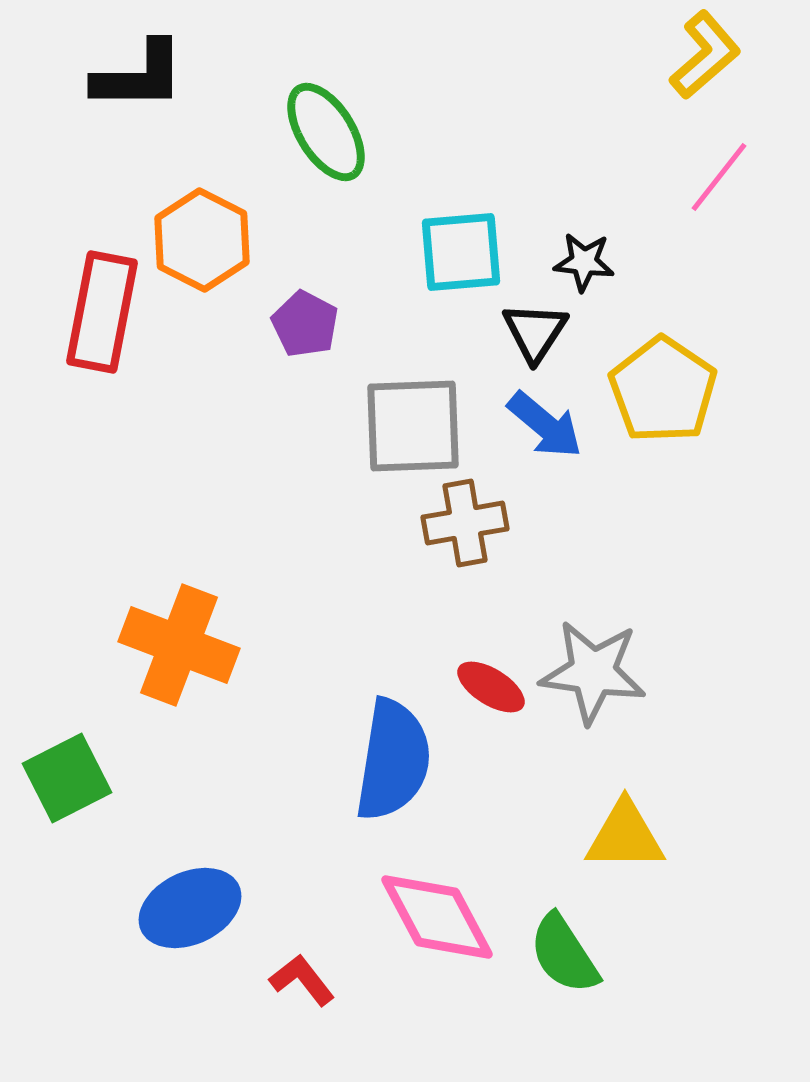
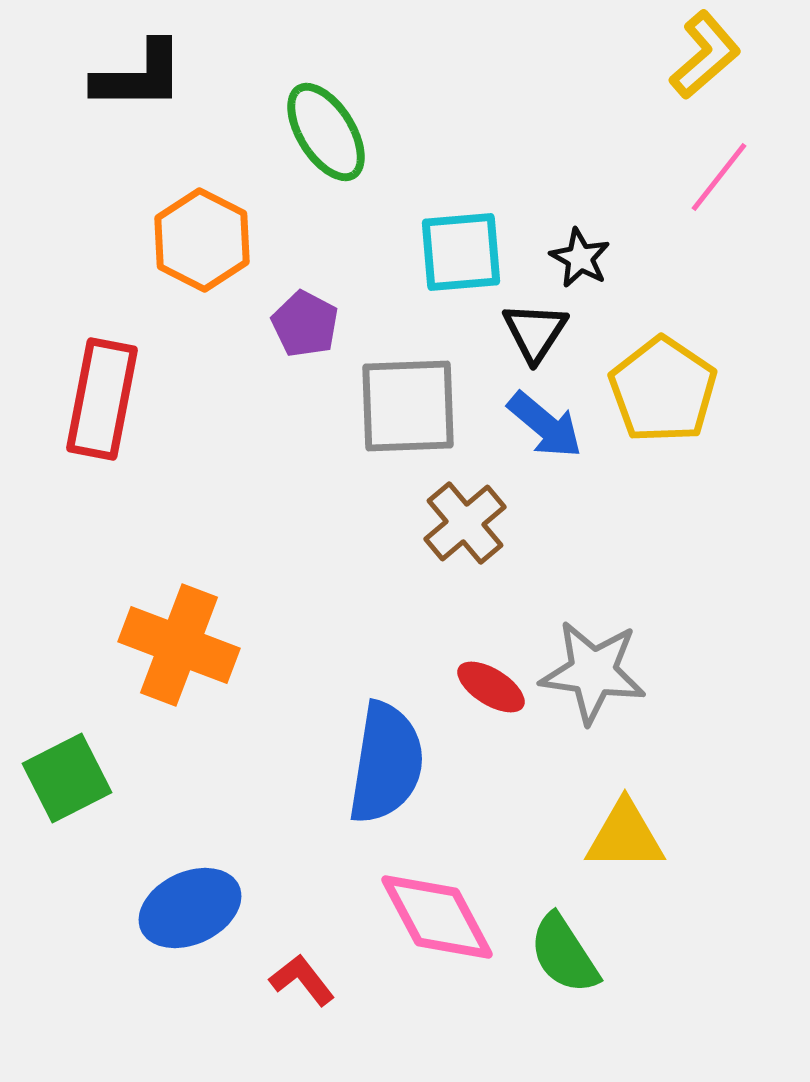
black star: moved 4 px left, 4 px up; rotated 22 degrees clockwise
red rectangle: moved 87 px down
gray square: moved 5 px left, 20 px up
brown cross: rotated 30 degrees counterclockwise
blue semicircle: moved 7 px left, 3 px down
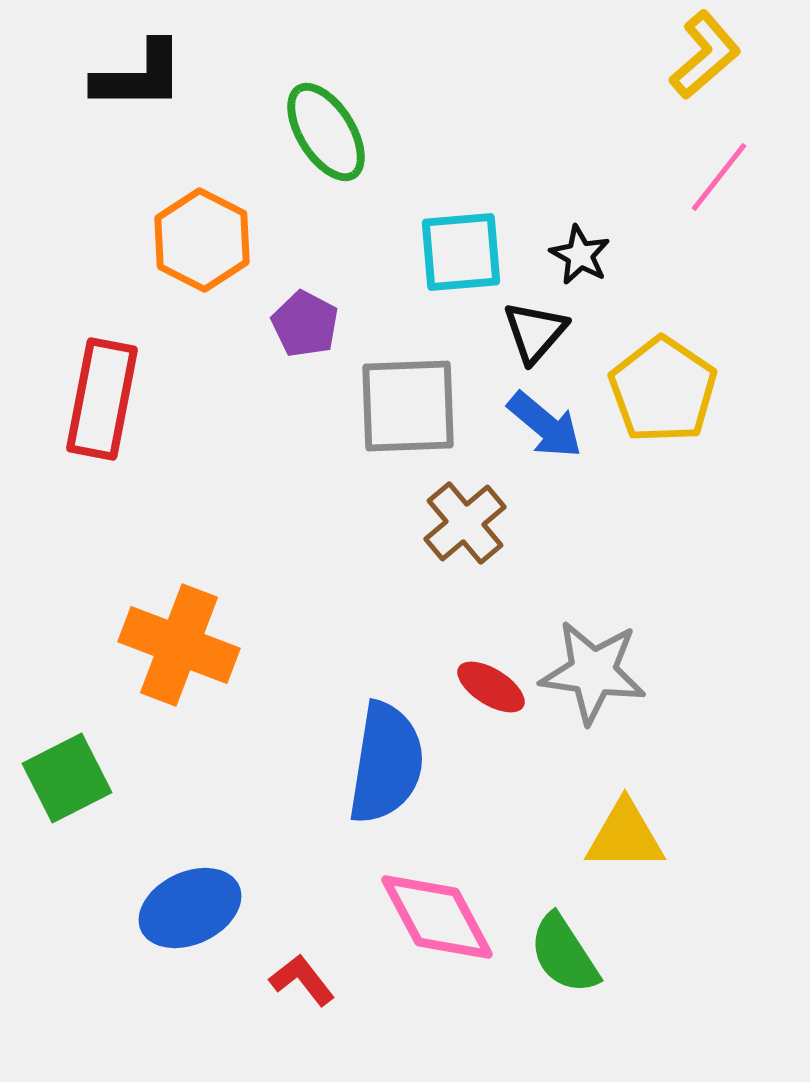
black star: moved 3 px up
black triangle: rotated 8 degrees clockwise
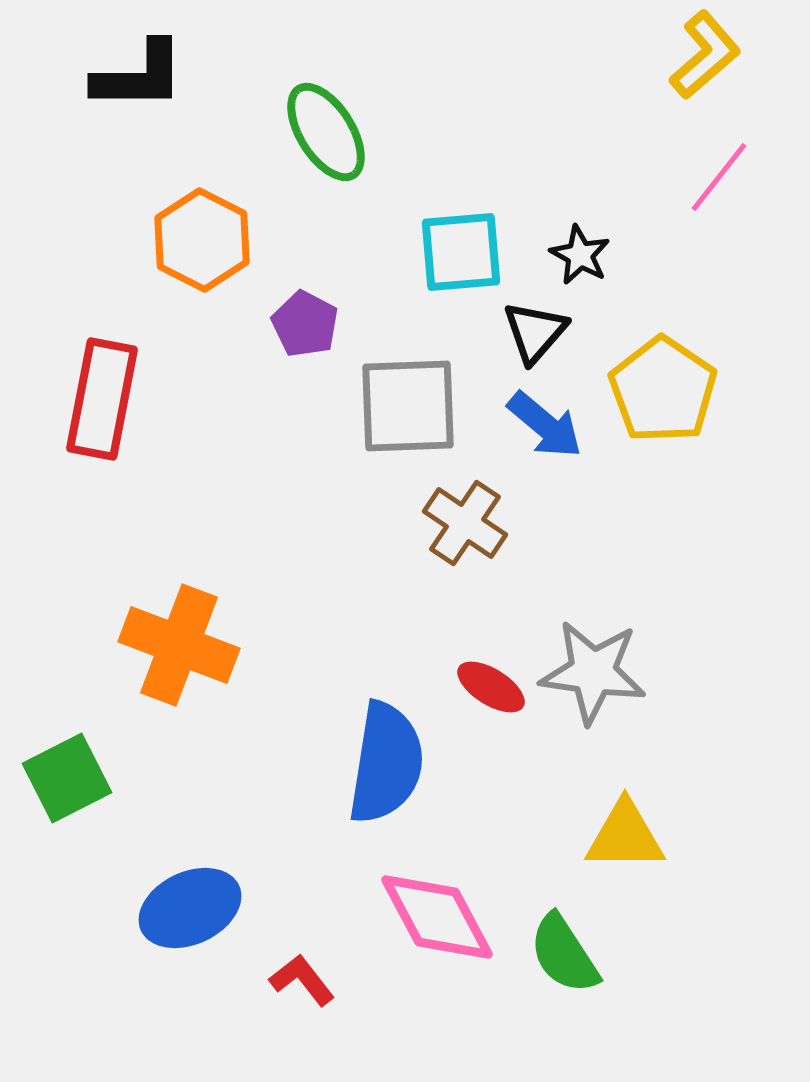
brown cross: rotated 16 degrees counterclockwise
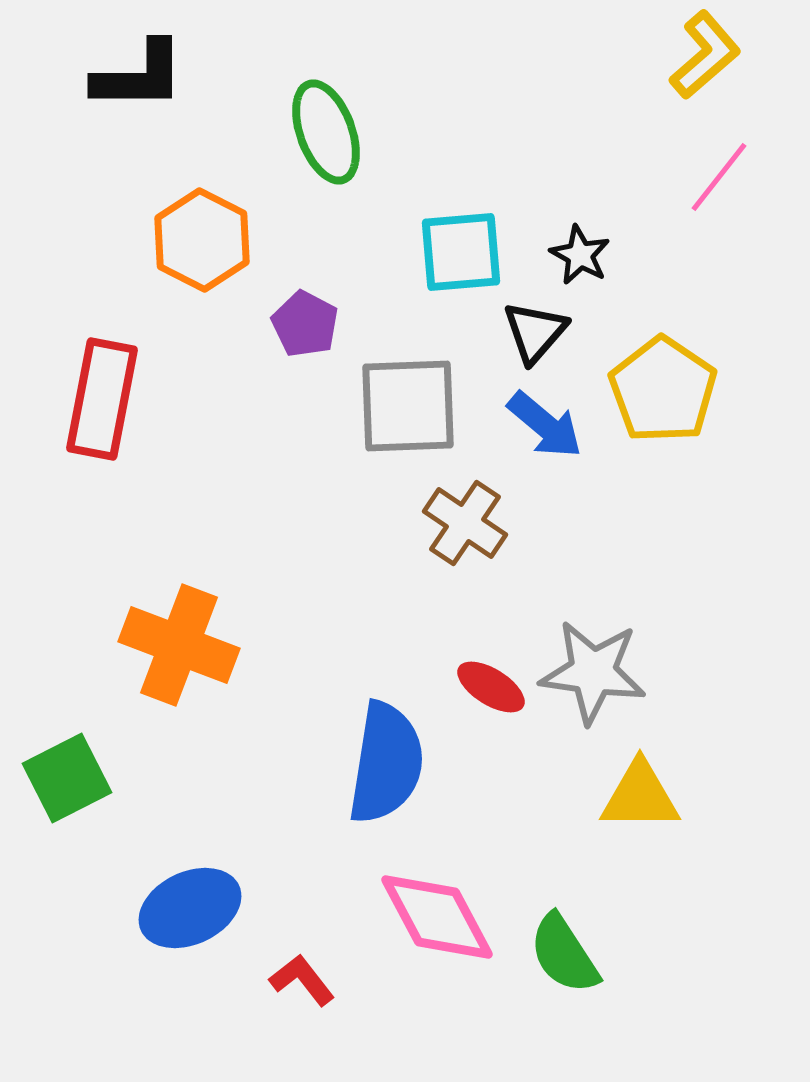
green ellipse: rotated 12 degrees clockwise
yellow triangle: moved 15 px right, 40 px up
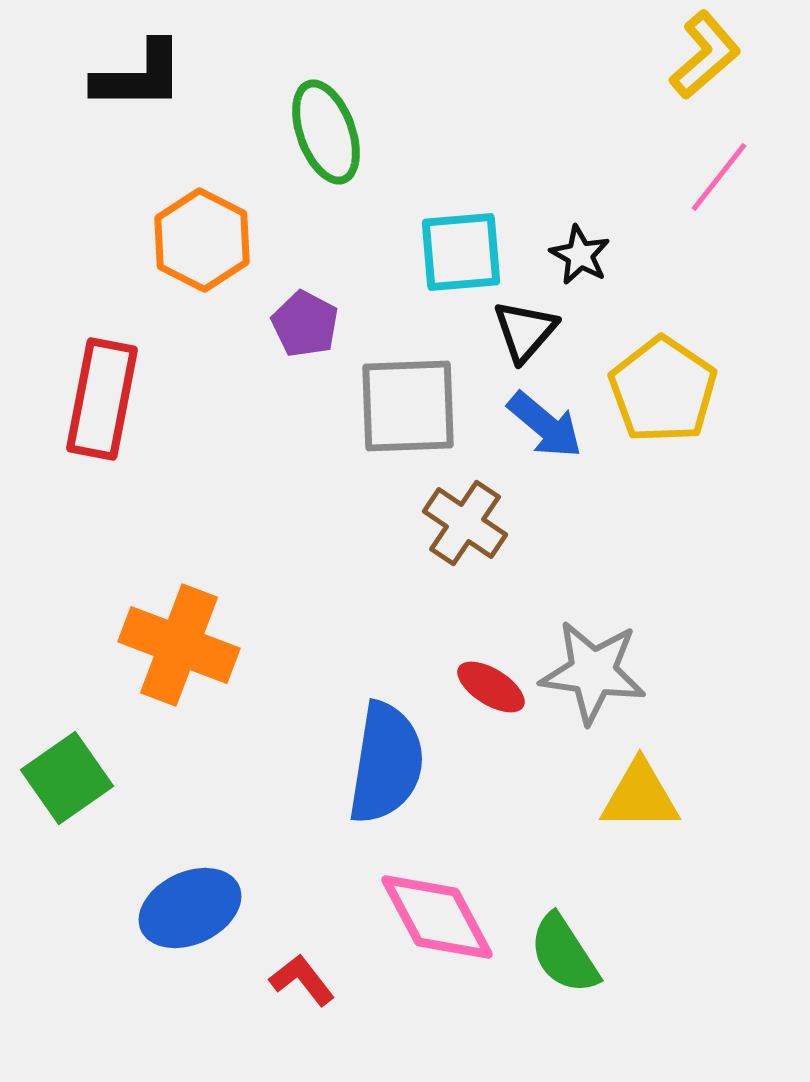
black triangle: moved 10 px left, 1 px up
green square: rotated 8 degrees counterclockwise
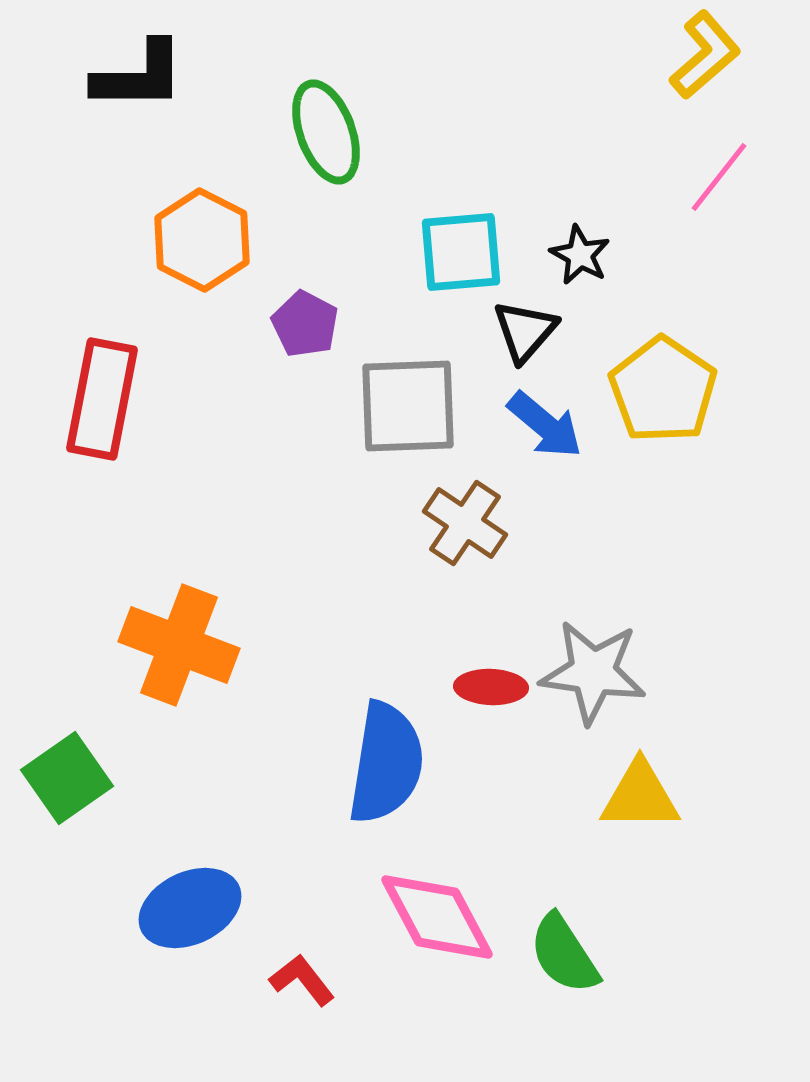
red ellipse: rotated 30 degrees counterclockwise
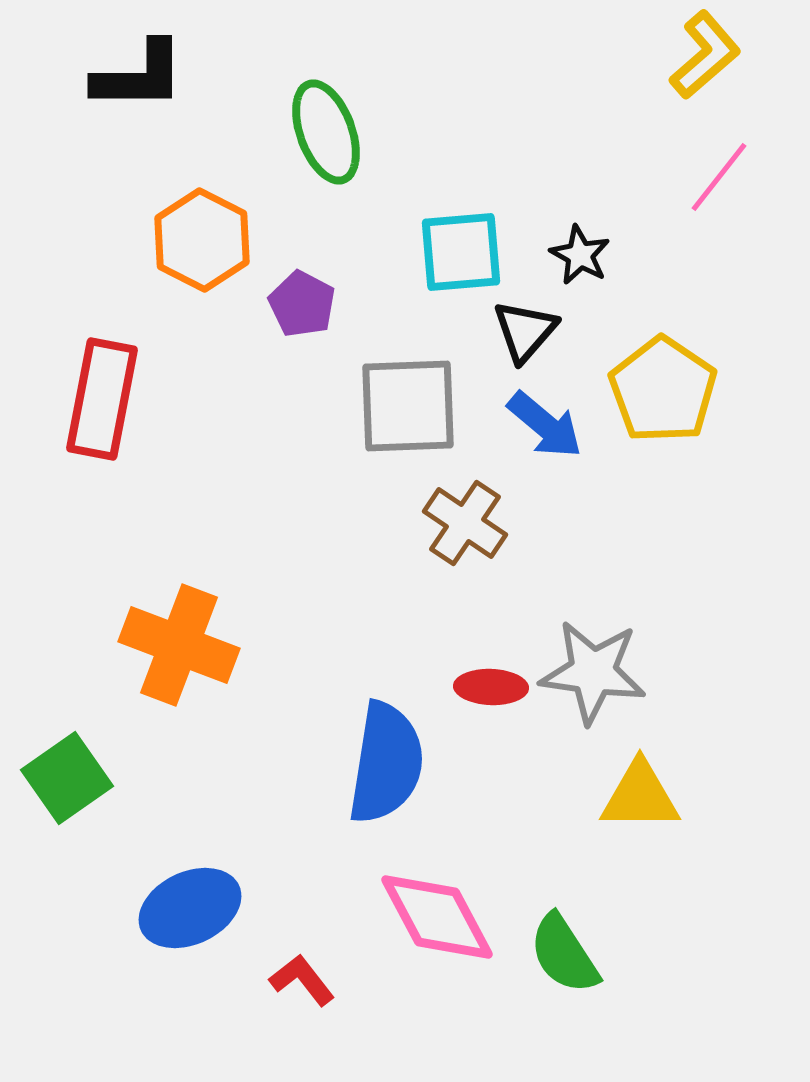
purple pentagon: moved 3 px left, 20 px up
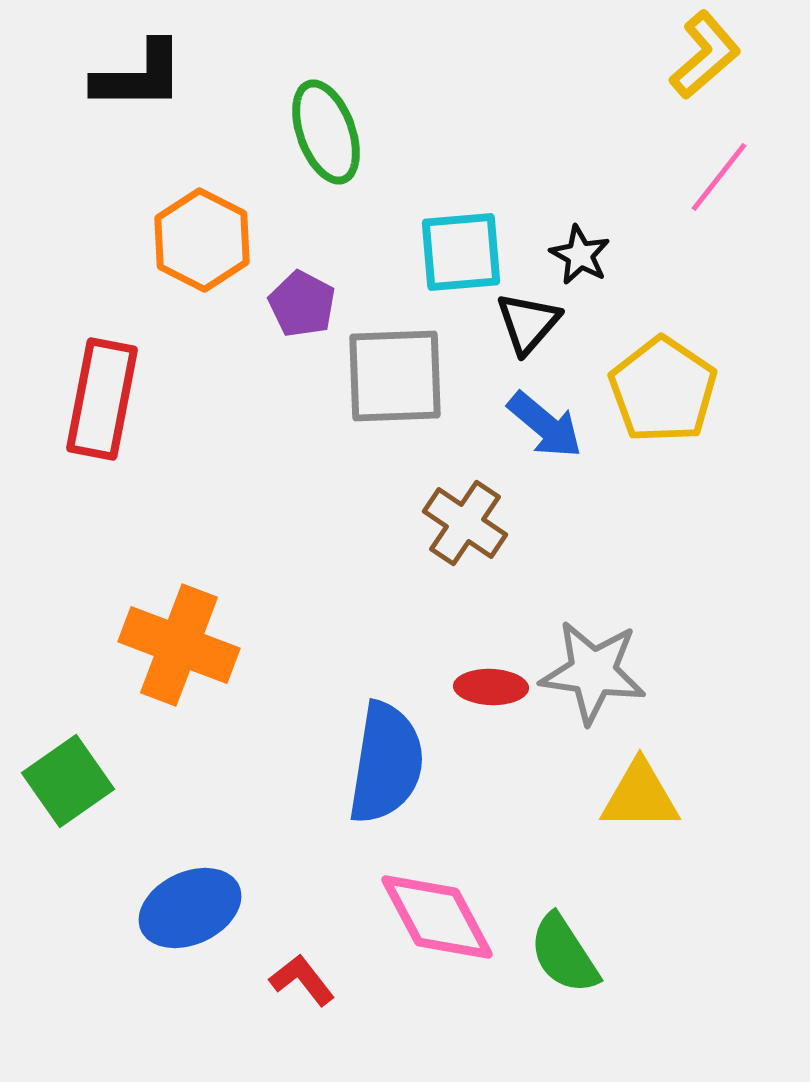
black triangle: moved 3 px right, 8 px up
gray square: moved 13 px left, 30 px up
green square: moved 1 px right, 3 px down
